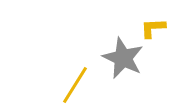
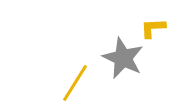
yellow line: moved 2 px up
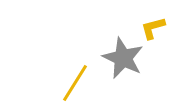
yellow L-shape: rotated 12 degrees counterclockwise
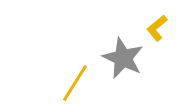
yellow L-shape: moved 4 px right; rotated 24 degrees counterclockwise
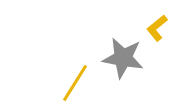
gray star: rotated 15 degrees counterclockwise
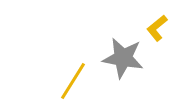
yellow line: moved 2 px left, 2 px up
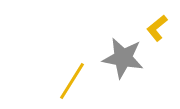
yellow line: moved 1 px left
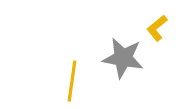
yellow line: rotated 24 degrees counterclockwise
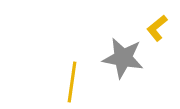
yellow line: moved 1 px down
